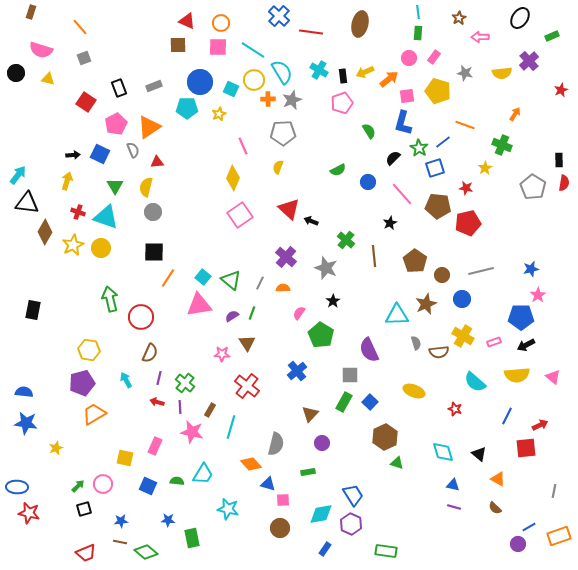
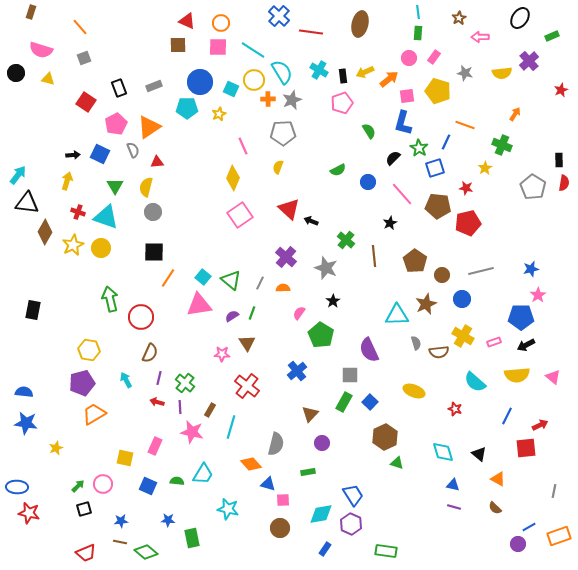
blue line at (443, 142): moved 3 px right; rotated 28 degrees counterclockwise
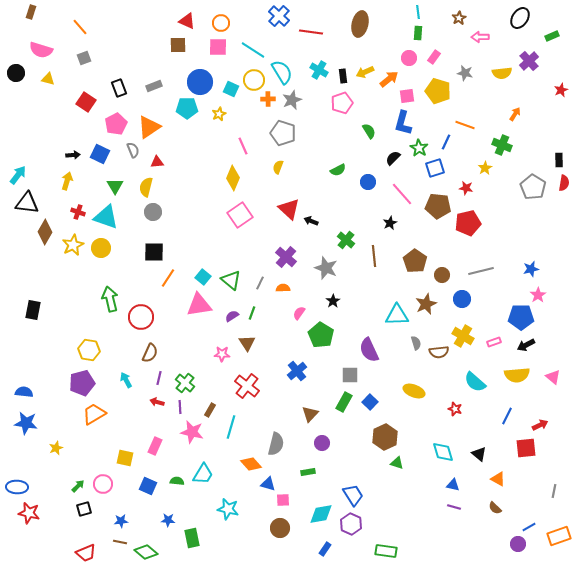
gray pentagon at (283, 133): rotated 20 degrees clockwise
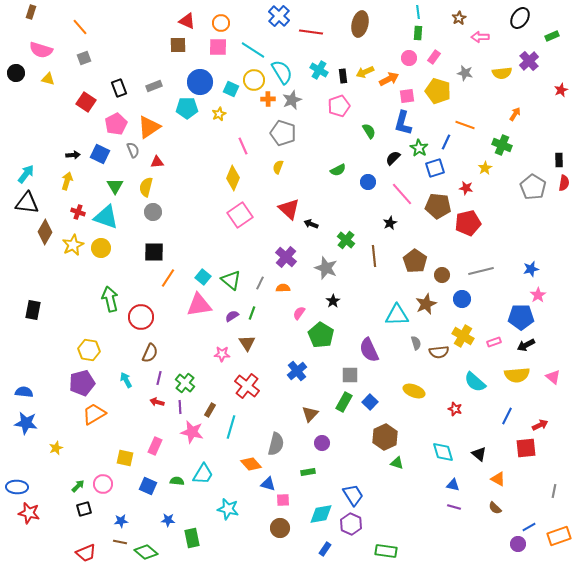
orange arrow at (389, 79): rotated 12 degrees clockwise
pink pentagon at (342, 103): moved 3 px left, 3 px down
cyan arrow at (18, 175): moved 8 px right, 1 px up
black arrow at (311, 221): moved 3 px down
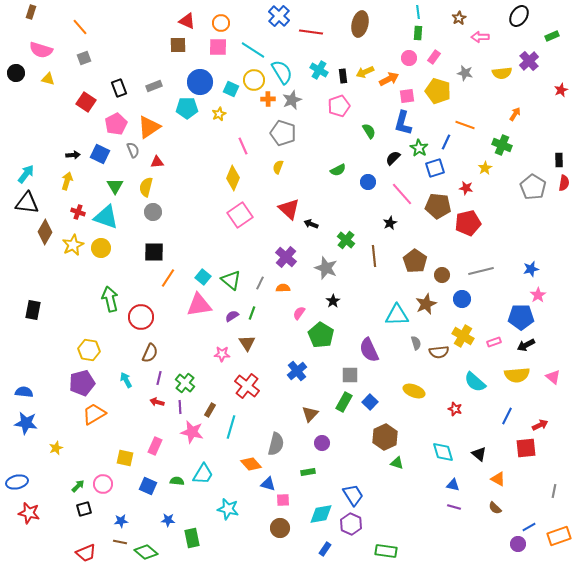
black ellipse at (520, 18): moved 1 px left, 2 px up
blue ellipse at (17, 487): moved 5 px up; rotated 15 degrees counterclockwise
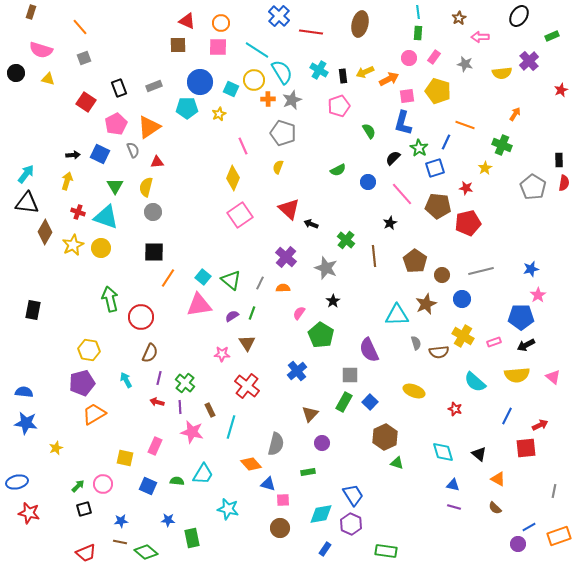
cyan line at (253, 50): moved 4 px right
gray star at (465, 73): moved 9 px up
brown rectangle at (210, 410): rotated 56 degrees counterclockwise
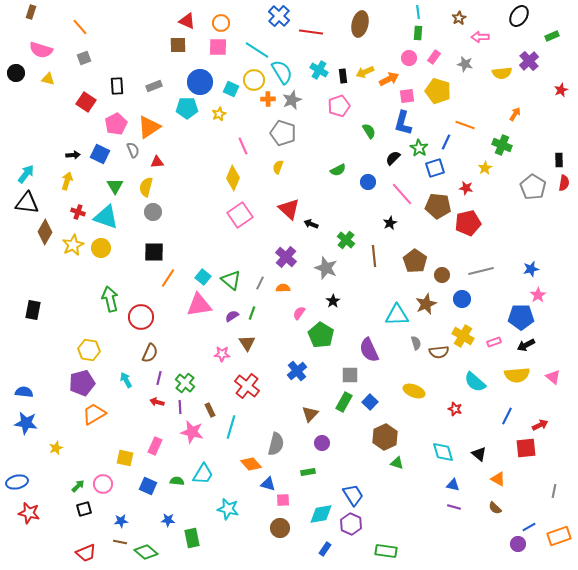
black rectangle at (119, 88): moved 2 px left, 2 px up; rotated 18 degrees clockwise
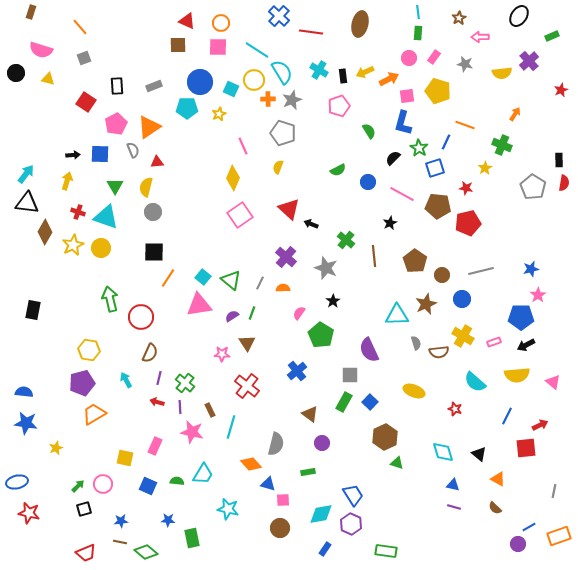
blue square at (100, 154): rotated 24 degrees counterclockwise
pink line at (402, 194): rotated 20 degrees counterclockwise
pink triangle at (553, 377): moved 5 px down
brown triangle at (310, 414): rotated 36 degrees counterclockwise
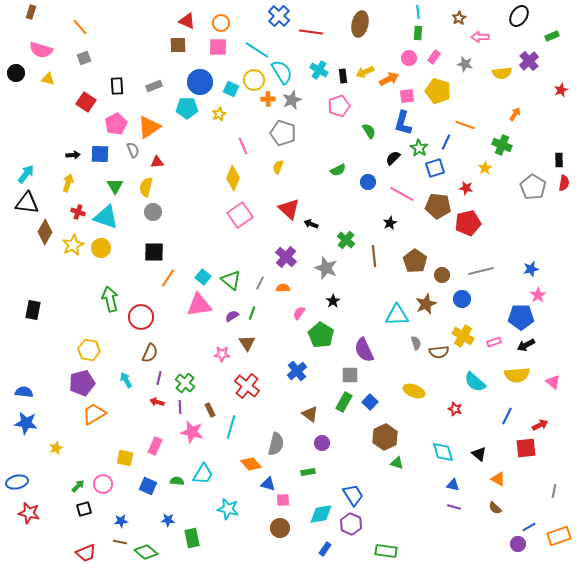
yellow arrow at (67, 181): moved 1 px right, 2 px down
purple semicircle at (369, 350): moved 5 px left
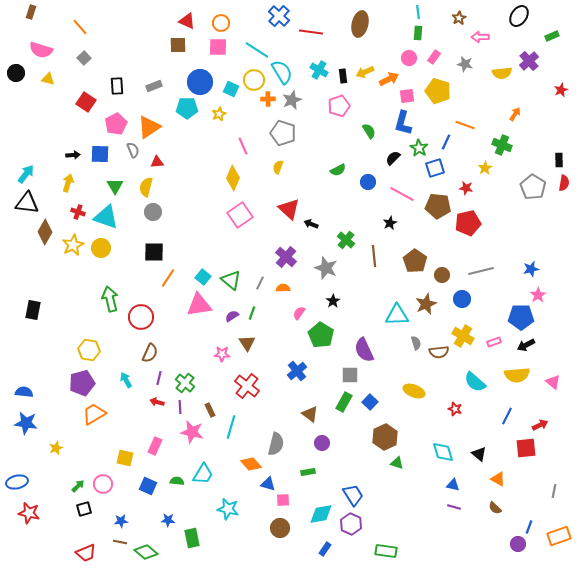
gray square at (84, 58): rotated 24 degrees counterclockwise
blue line at (529, 527): rotated 40 degrees counterclockwise
